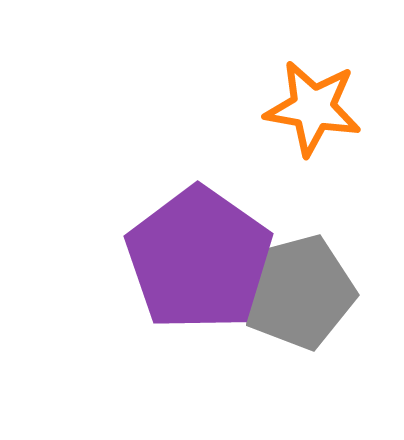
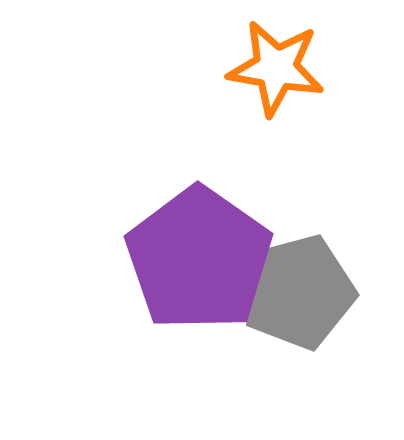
orange star: moved 37 px left, 40 px up
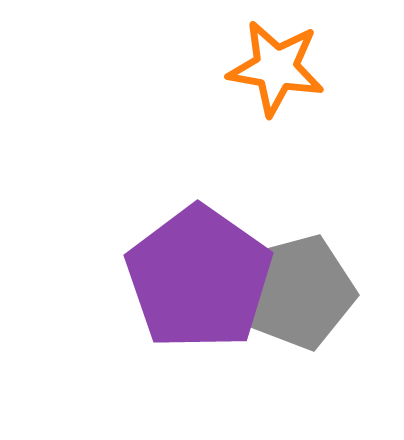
purple pentagon: moved 19 px down
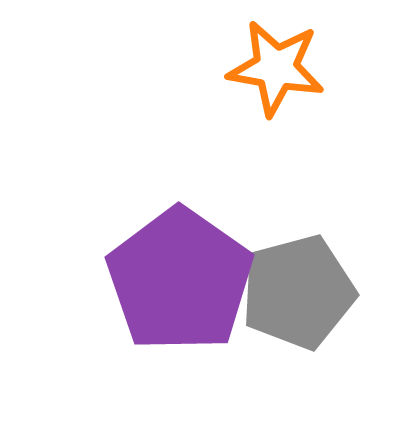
purple pentagon: moved 19 px left, 2 px down
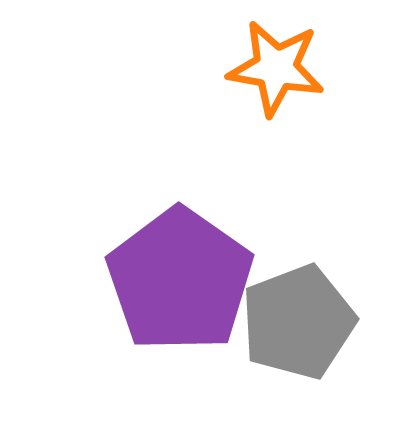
gray pentagon: moved 30 px down; rotated 6 degrees counterclockwise
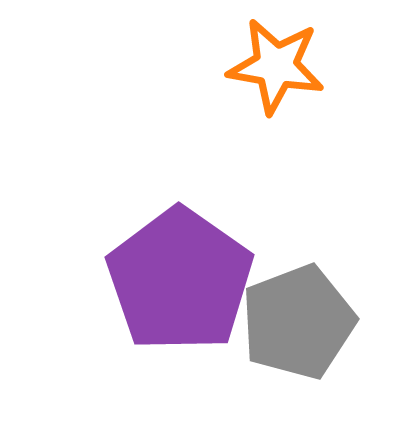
orange star: moved 2 px up
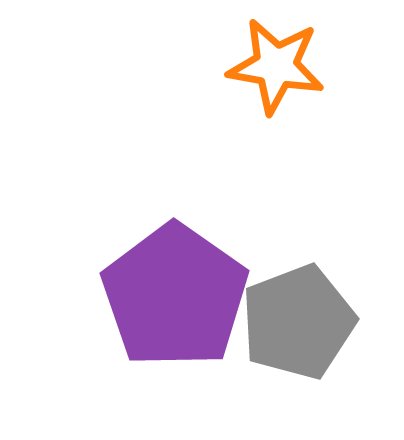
purple pentagon: moved 5 px left, 16 px down
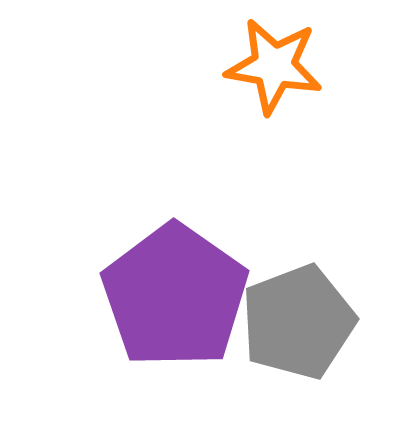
orange star: moved 2 px left
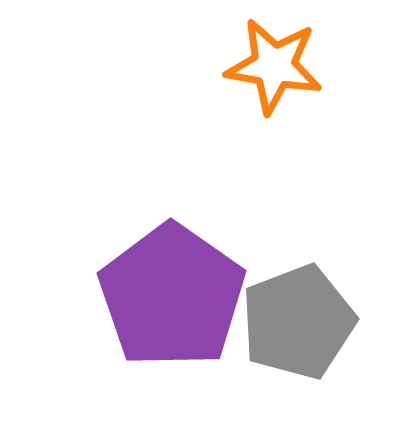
purple pentagon: moved 3 px left
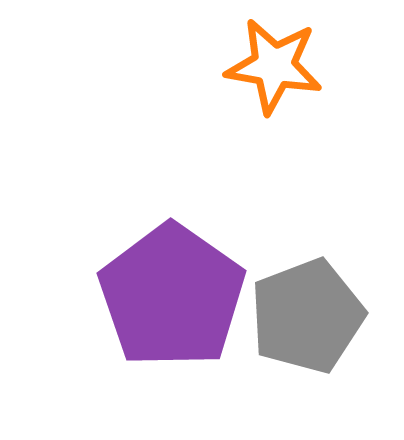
gray pentagon: moved 9 px right, 6 px up
